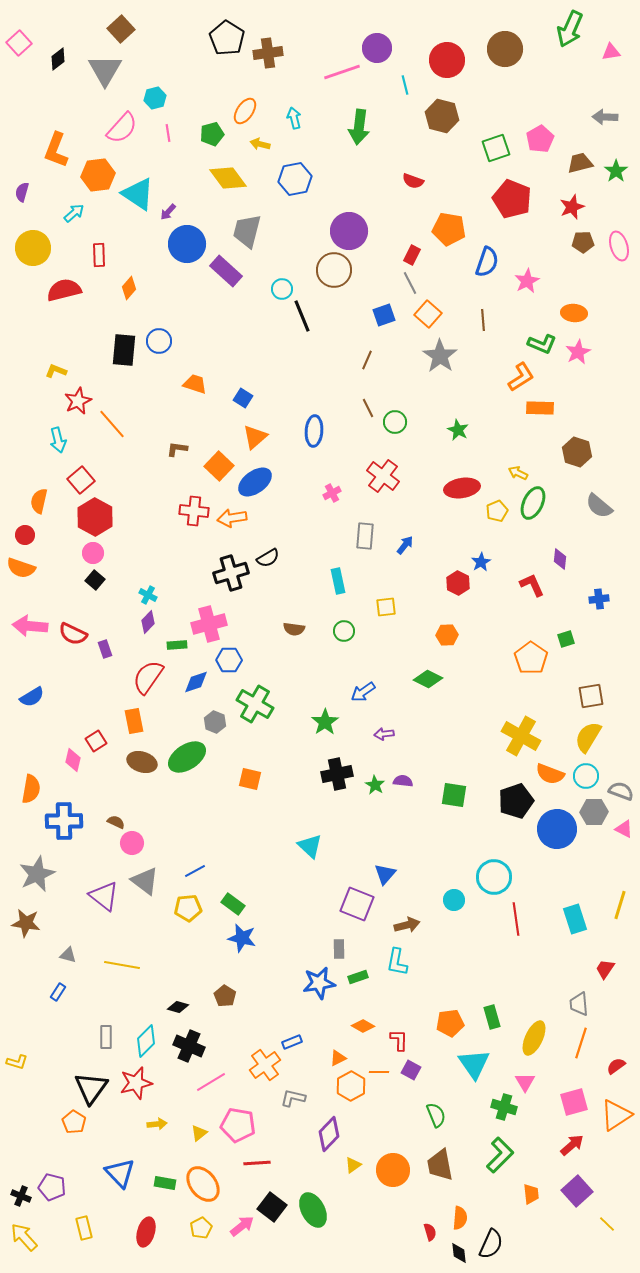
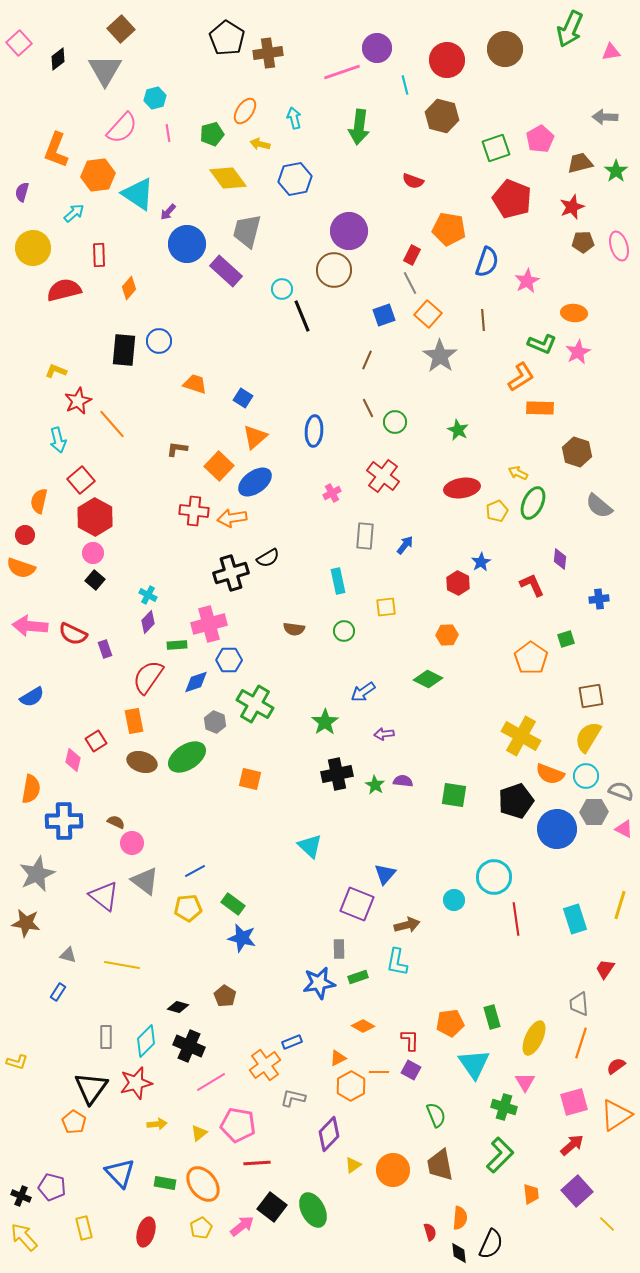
red L-shape at (399, 1040): moved 11 px right
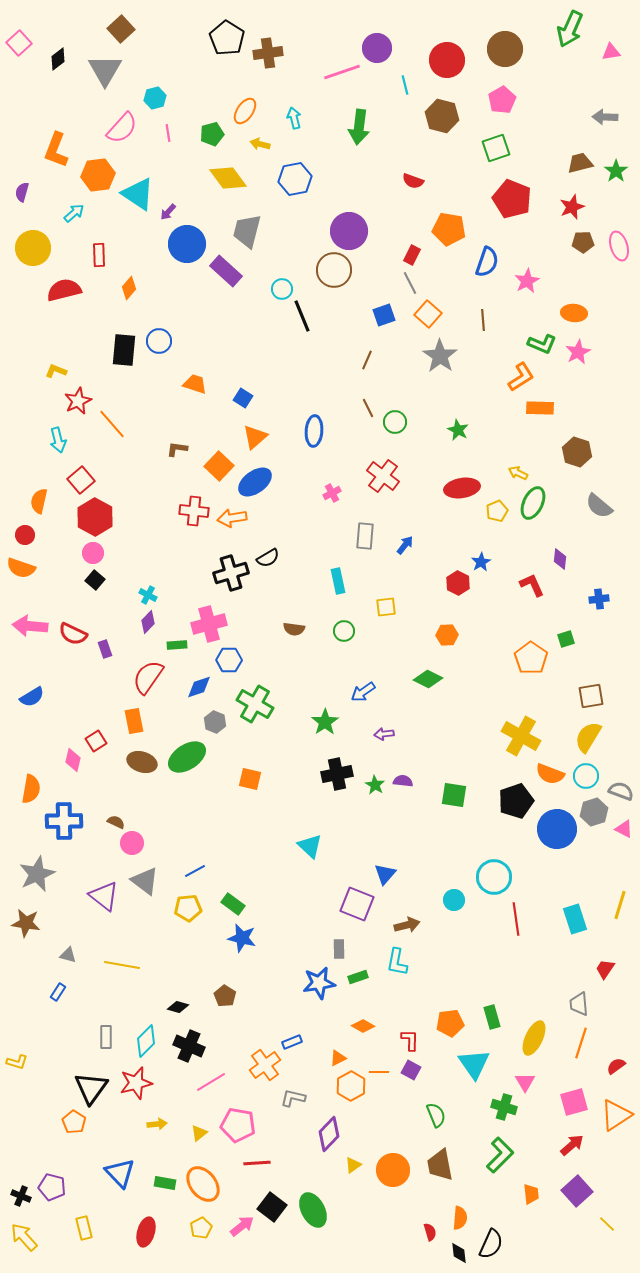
pink pentagon at (540, 139): moved 38 px left, 39 px up
blue diamond at (196, 682): moved 3 px right, 5 px down
gray hexagon at (594, 812): rotated 16 degrees counterclockwise
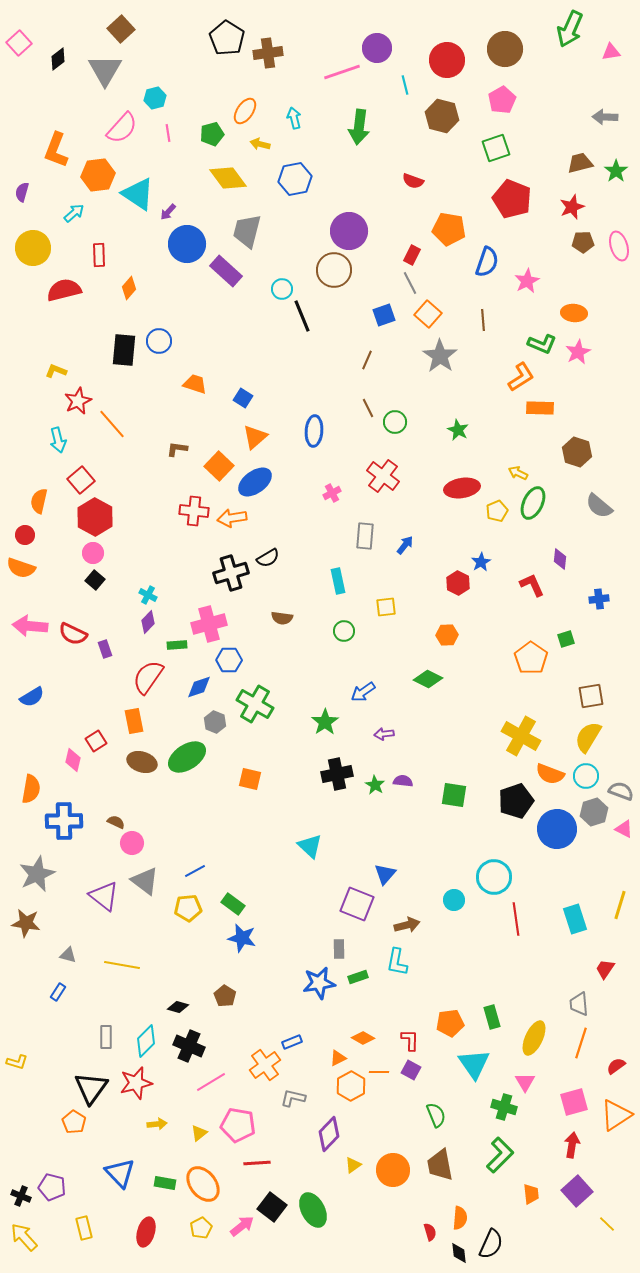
brown semicircle at (294, 629): moved 12 px left, 11 px up
orange diamond at (363, 1026): moved 12 px down
red arrow at (572, 1145): rotated 40 degrees counterclockwise
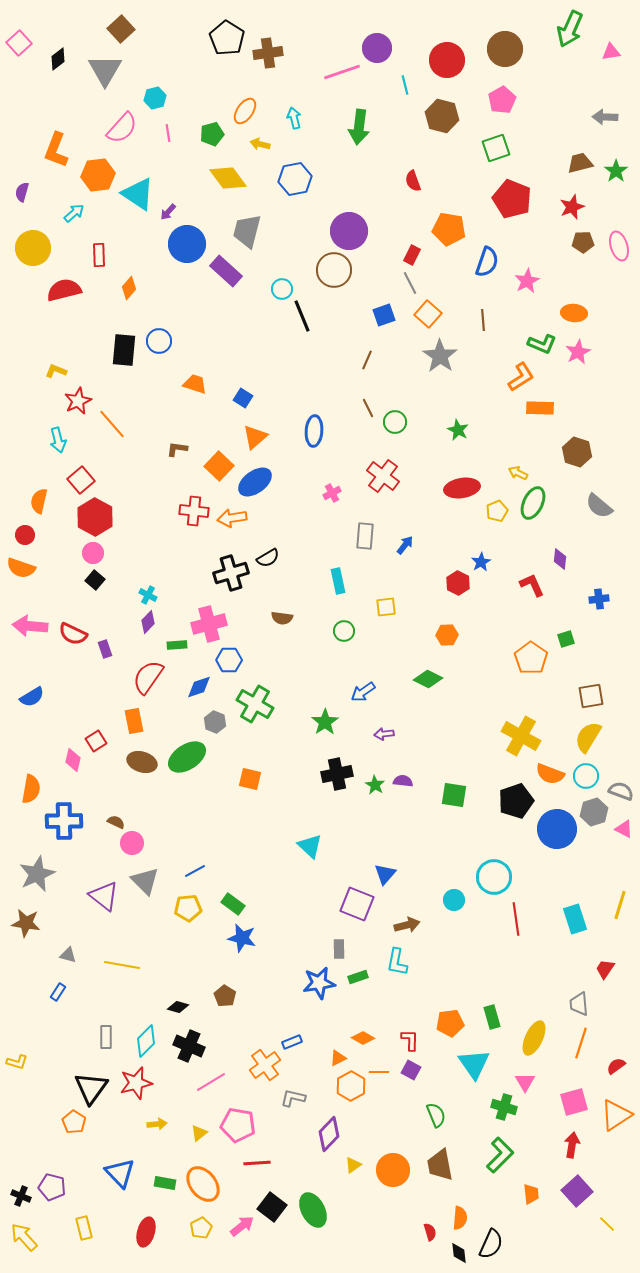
red semicircle at (413, 181): rotated 50 degrees clockwise
gray triangle at (145, 881): rotated 8 degrees clockwise
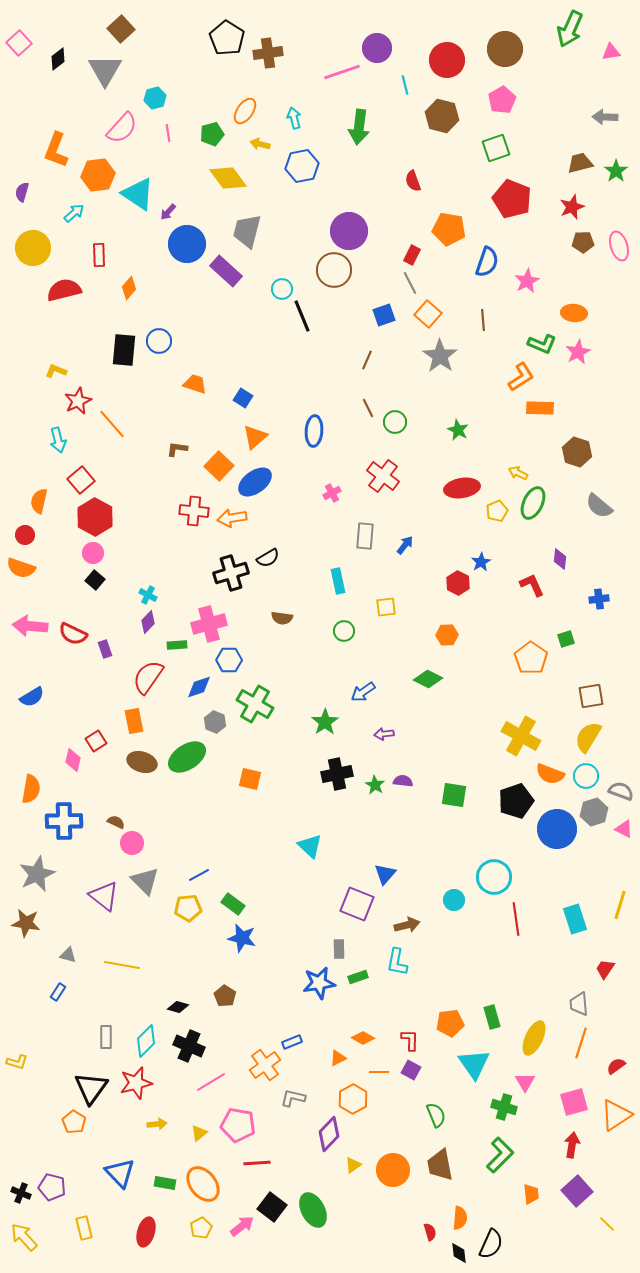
blue hexagon at (295, 179): moved 7 px right, 13 px up
blue line at (195, 871): moved 4 px right, 4 px down
orange hexagon at (351, 1086): moved 2 px right, 13 px down
black cross at (21, 1196): moved 3 px up
